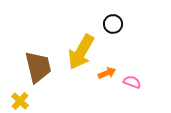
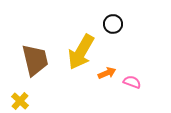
brown trapezoid: moved 3 px left, 7 px up
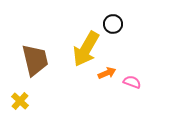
yellow arrow: moved 5 px right, 3 px up
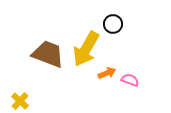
brown trapezoid: moved 13 px right, 6 px up; rotated 56 degrees counterclockwise
pink semicircle: moved 2 px left, 2 px up
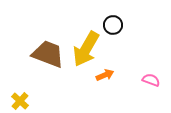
black circle: moved 1 px down
orange arrow: moved 2 px left, 2 px down
pink semicircle: moved 21 px right
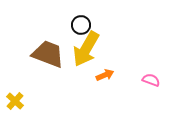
black circle: moved 32 px left
yellow cross: moved 5 px left
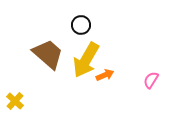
yellow arrow: moved 11 px down
brown trapezoid: rotated 20 degrees clockwise
pink semicircle: rotated 78 degrees counterclockwise
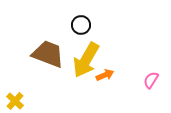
brown trapezoid: rotated 20 degrees counterclockwise
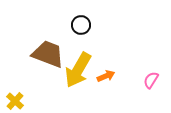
yellow arrow: moved 8 px left, 10 px down
orange arrow: moved 1 px right, 1 px down
